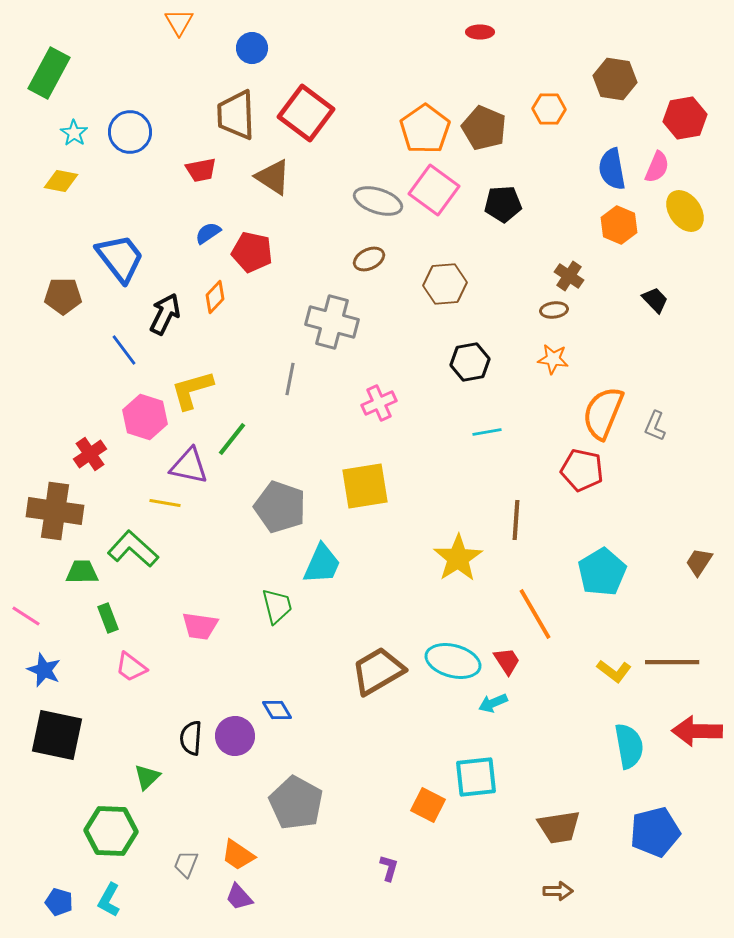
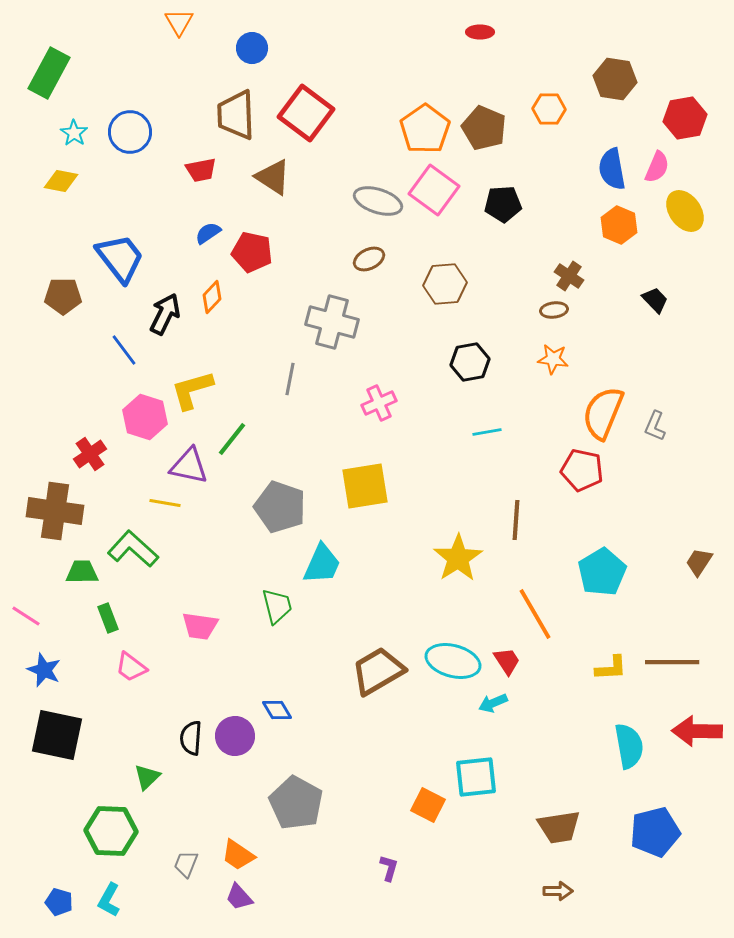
orange diamond at (215, 297): moved 3 px left
yellow L-shape at (614, 671): moved 3 px left, 3 px up; rotated 40 degrees counterclockwise
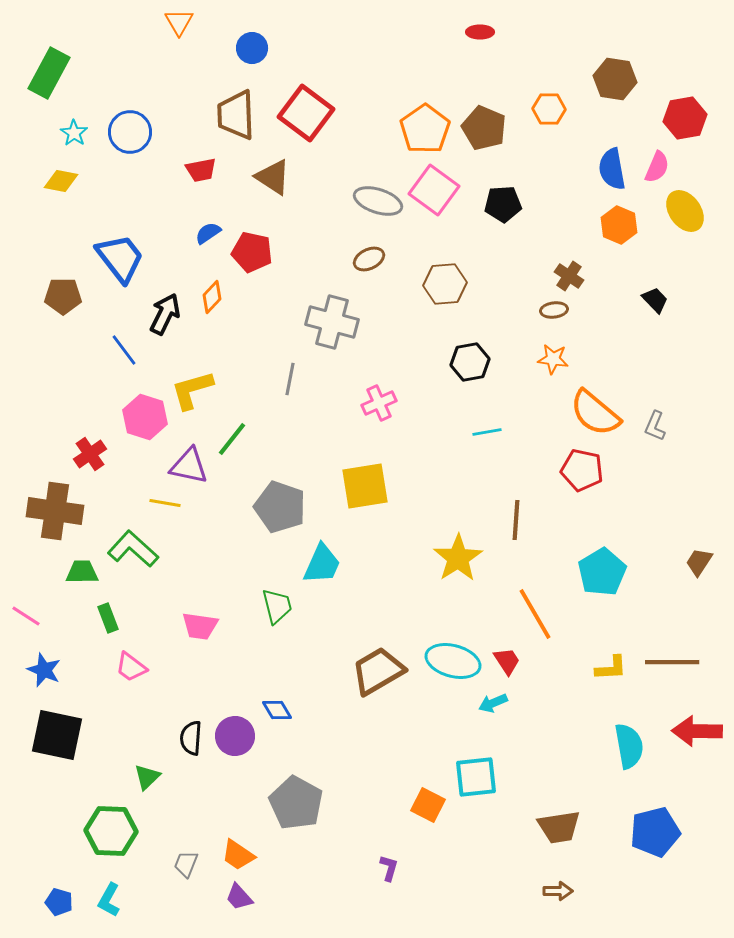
orange semicircle at (603, 413): moved 8 px left; rotated 72 degrees counterclockwise
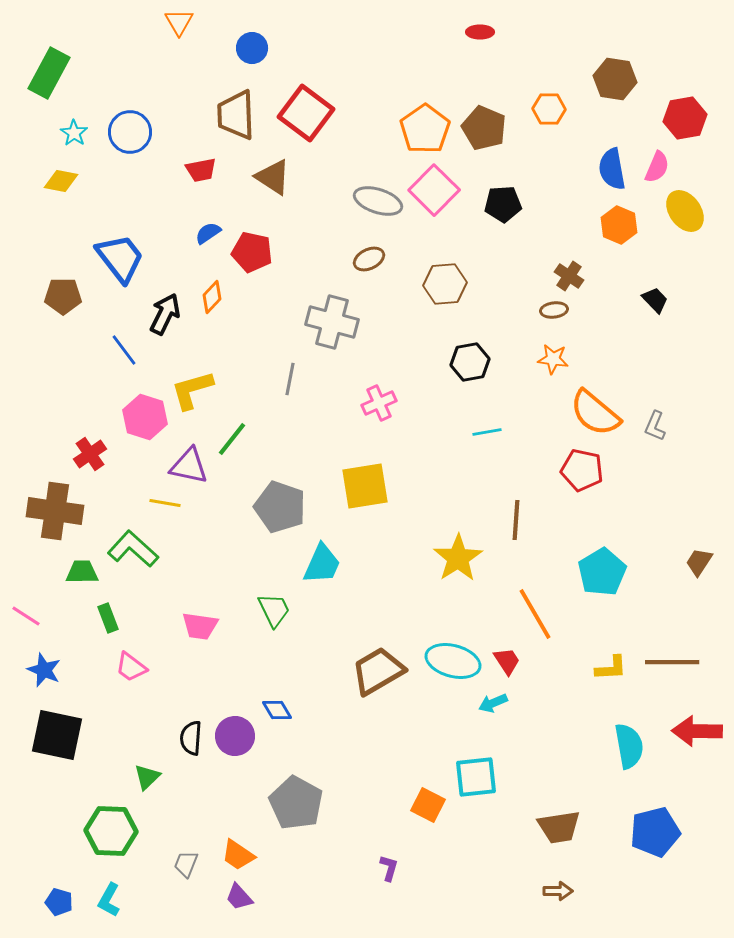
pink square at (434, 190): rotated 9 degrees clockwise
green trapezoid at (277, 606): moved 3 px left, 4 px down; rotated 12 degrees counterclockwise
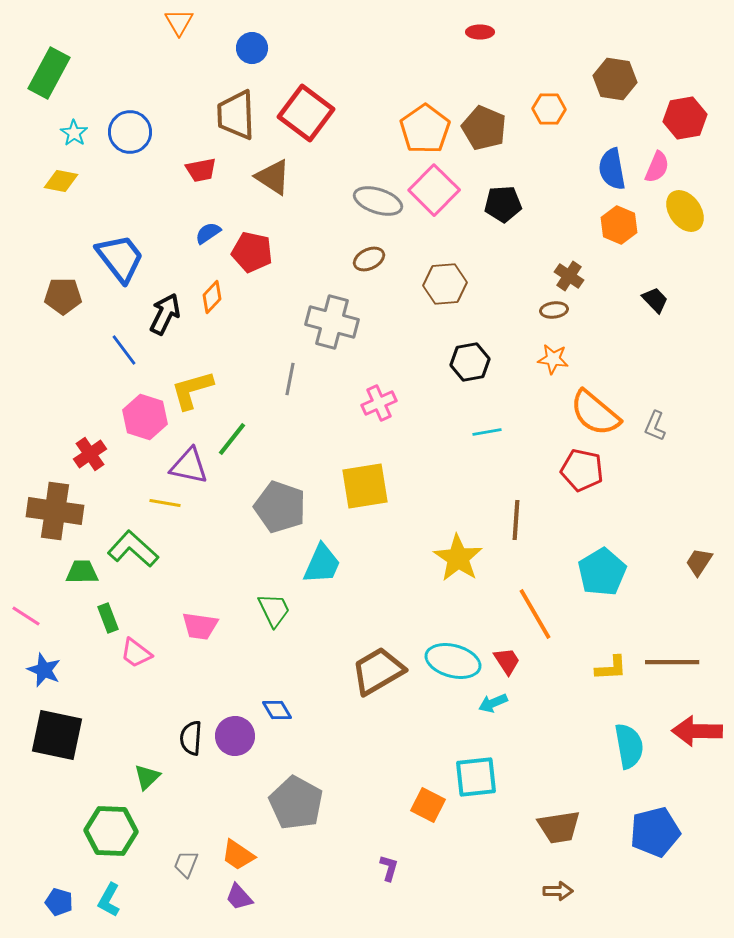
yellow star at (458, 558): rotated 6 degrees counterclockwise
pink trapezoid at (131, 667): moved 5 px right, 14 px up
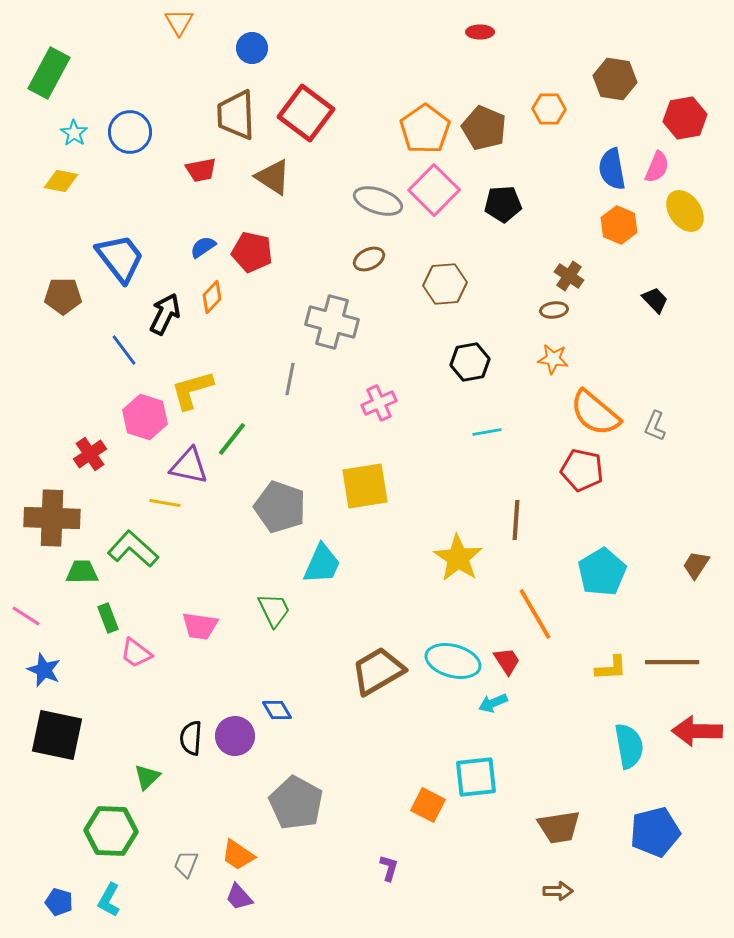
blue semicircle at (208, 233): moved 5 px left, 14 px down
brown cross at (55, 511): moved 3 px left, 7 px down; rotated 6 degrees counterclockwise
brown trapezoid at (699, 562): moved 3 px left, 3 px down
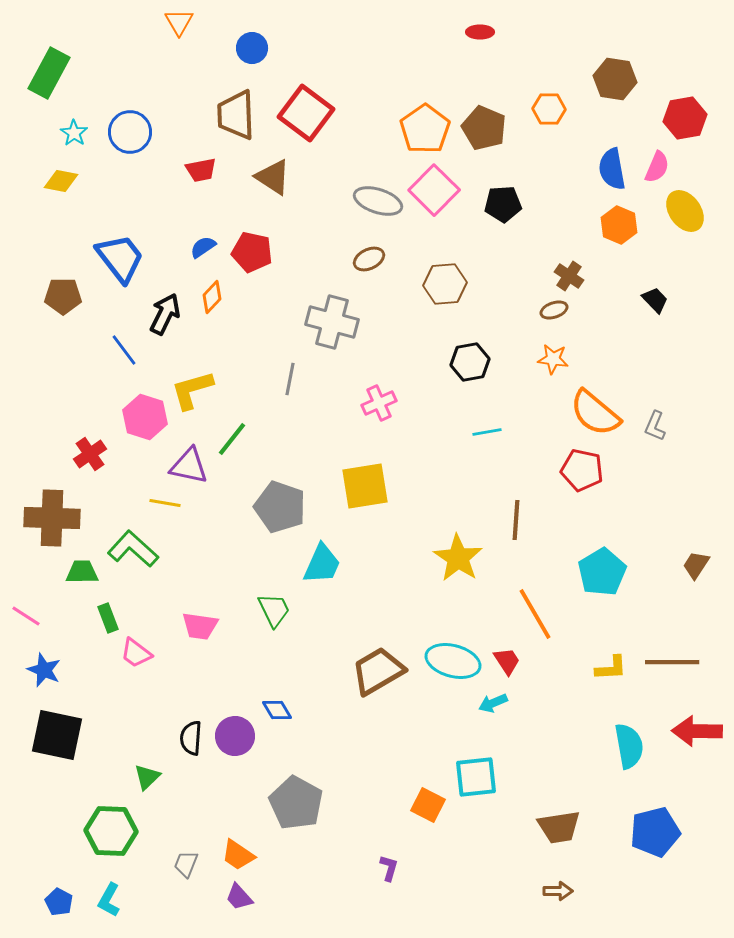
brown ellipse at (554, 310): rotated 12 degrees counterclockwise
blue pentagon at (59, 902): rotated 12 degrees clockwise
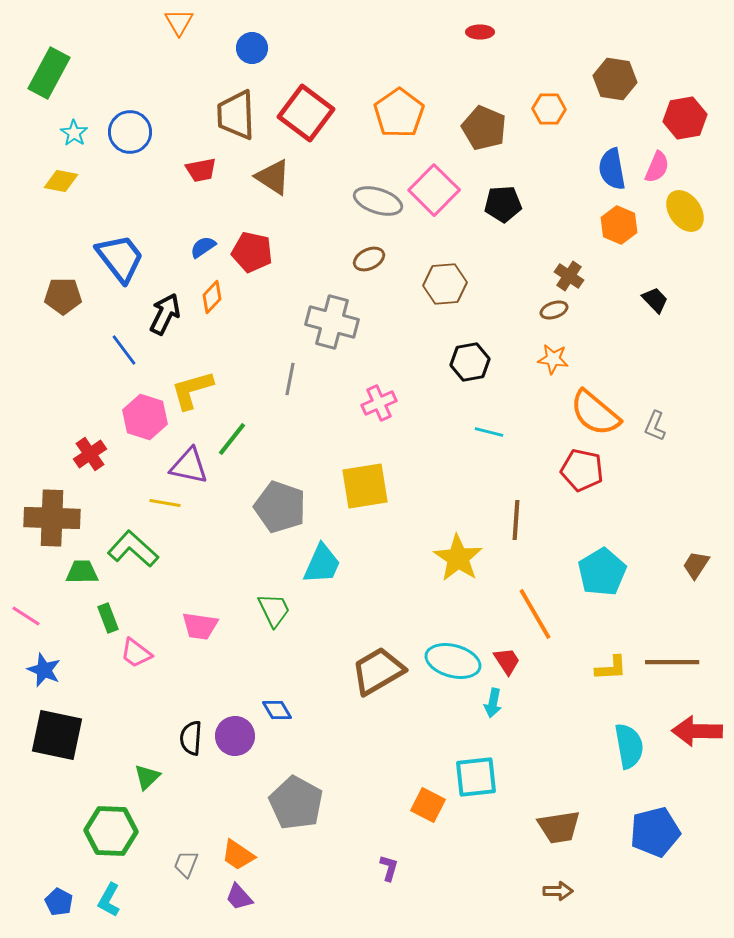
orange pentagon at (425, 129): moved 26 px left, 16 px up
cyan line at (487, 432): moved 2 px right; rotated 24 degrees clockwise
cyan arrow at (493, 703): rotated 56 degrees counterclockwise
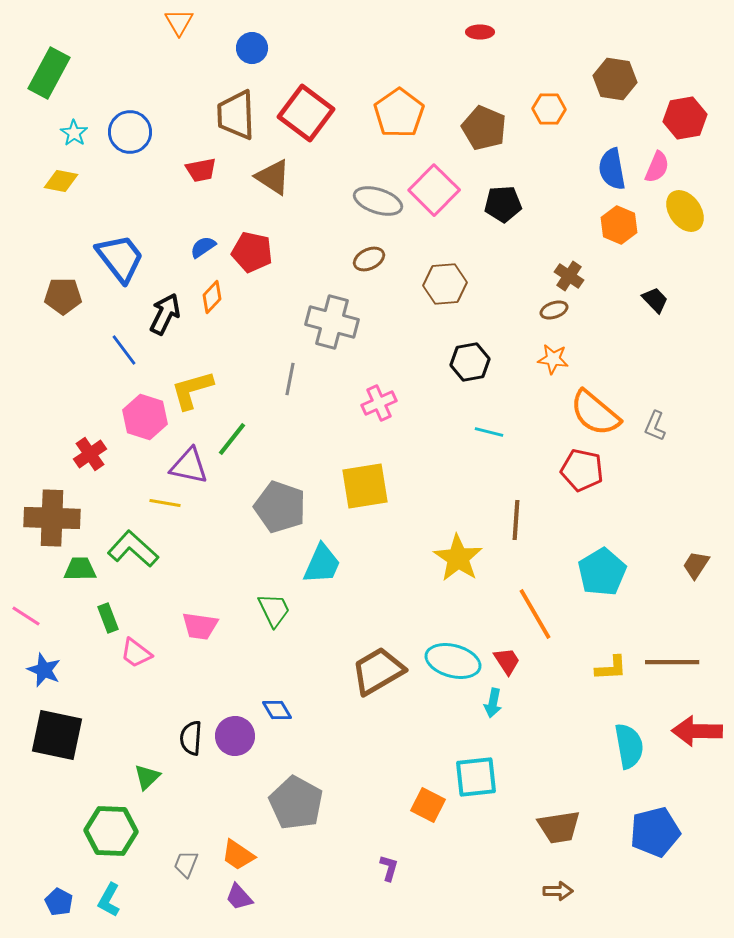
green trapezoid at (82, 572): moved 2 px left, 3 px up
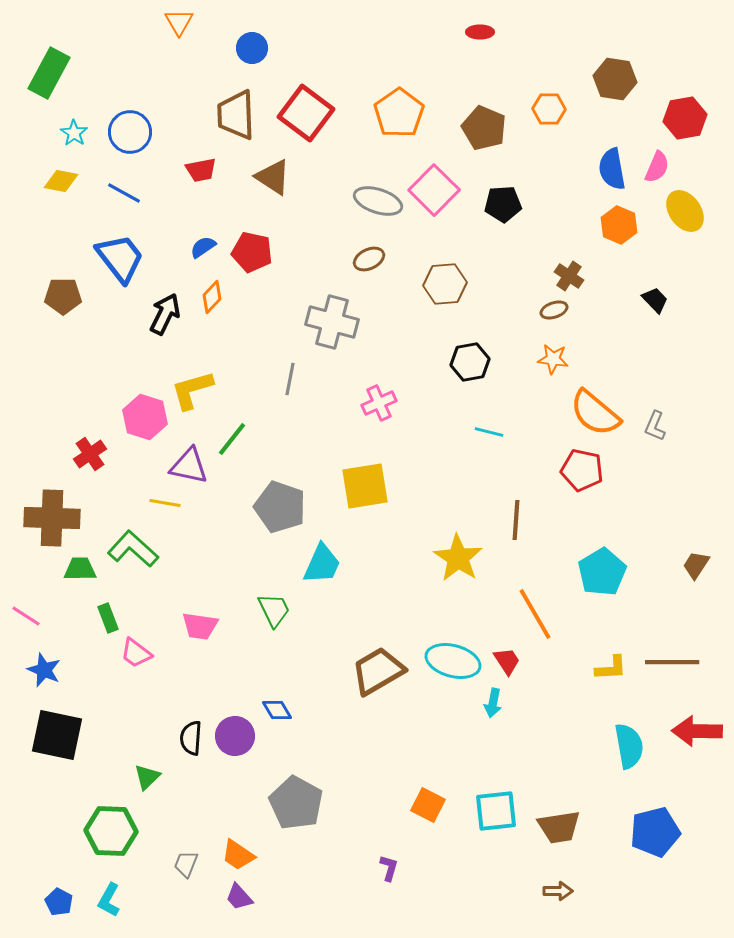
blue line at (124, 350): moved 157 px up; rotated 24 degrees counterclockwise
cyan square at (476, 777): moved 20 px right, 34 px down
